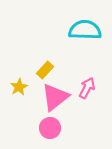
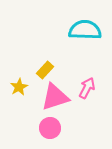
pink triangle: rotated 20 degrees clockwise
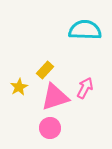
pink arrow: moved 2 px left
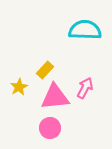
pink triangle: rotated 12 degrees clockwise
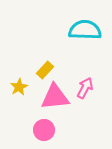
pink circle: moved 6 px left, 2 px down
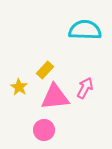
yellow star: rotated 12 degrees counterclockwise
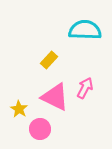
yellow rectangle: moved 4 px right, 10 px up
yellow star: moved 22 px down
pink triangle: rotated 32 degrees clockwise
pink circle: moved 4 px left, 1 px up
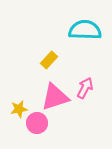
pink triangle: rotated 44 degrees counterclockwise
yellow star: rotated 30 degrees clockwise
pink circle: moved 3 px left, 6 px up
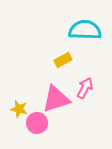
yellow rectangle: moved 14 px right; rotated 18 degrees clockwise
pink triangle: moved 1 px right, 2 px down
yellow star: rotated 24 degrees clockwise
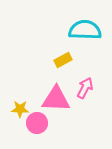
pink triangle: rotated 20 degrees clockwise
yellow star: moved 1 px right; rotated 12 degrees counterclockwise
